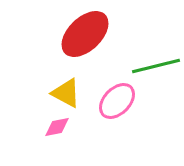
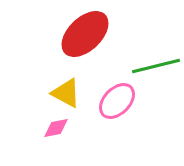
pink diamond: moved 1 px left, 1 px down
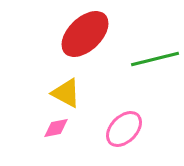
green line: moved 1 px left, 7 px up
pink ellipse: moved 7 px right, 28 px down
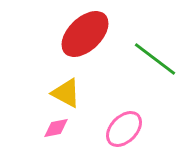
green line: rotated 51 degrees clockwise
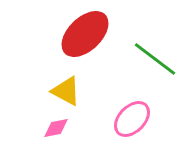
yellow triangle: moved 2 px up
pink ellipse: moved 8 px right, 10 px up
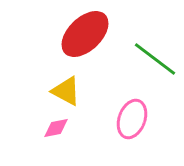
pink ellipse: rotated 24 degrees counterclockwise
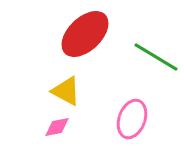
green line: moved 1 px right, 2 px up; rotated 6 degrees counterclockwise
pink diamond: moved 1 px right, 1 px up
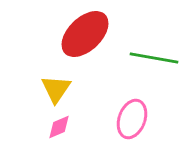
green line: moved 2 px left, 1 px down; rotated 21 degrees counterclockwise
yellow triangle: moved 10 px left, 2 px up; rotated 36 degrees clockwise
pink diamond: moved 2 px right; rotated 12 degrees counterclockwise
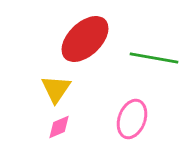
red ellipse: moved 5 px down
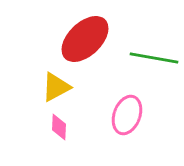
yellow triangle: moved 2 px up; rotated 28 degrees clockwise
pink ellipse: moved 5 px left, 4 px up
pink diamond: rotated 64 degrees counterclockwise
